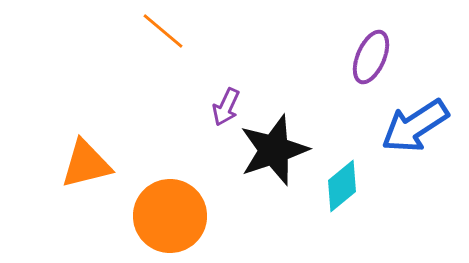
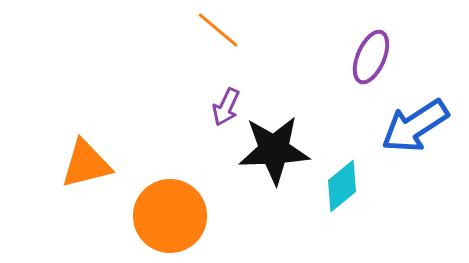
orange line: moved 55 px right, 1 px up
black star: rotated 16 degrees clockwise
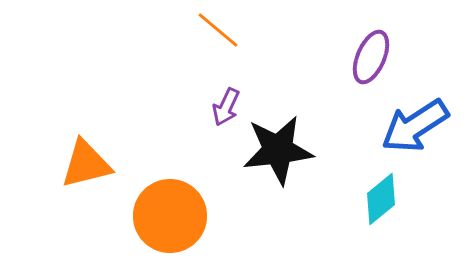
black star: moved 4 px right; rotated 4 degrees counterclockwise
cyan diamond: moved 39 px right, 13 px down
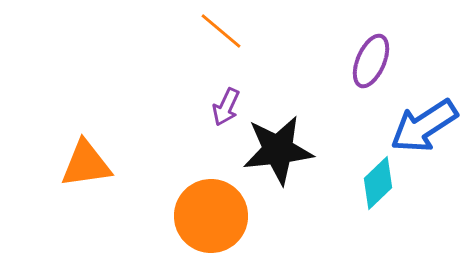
orange line: moved 3 px right, 1 px down
purple ellipse: moved 4 px down
blue arrow: moved 9 px right
orange triangle: rotated 6 degrees clockwise
cyan diamond: moved 3 px left, 16 px up; rotated 4 degrees counterclockwise
orange circle: moved 41 px right
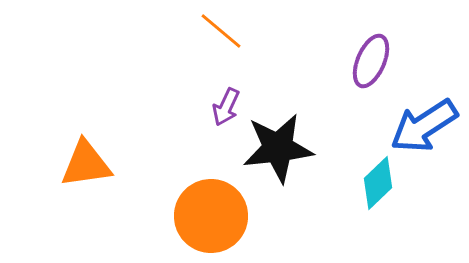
black star: moved 2 px up
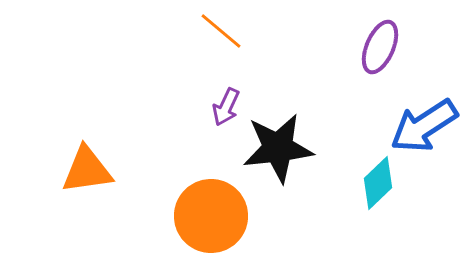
purple ellipse: moved 9 px right, 14 px up
orange triangle: moved 1 px right, 6 px down
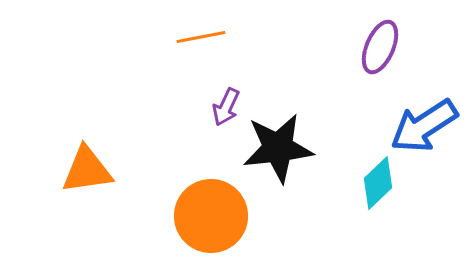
orange line: moved 20 px left, 6 px down; rotated 51 degrees counterclockwise
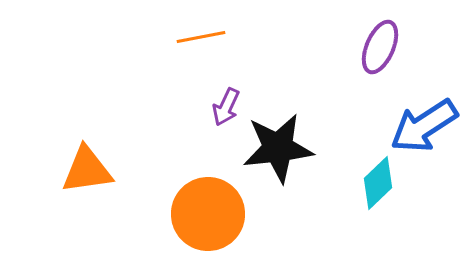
orange circle: moved 3 px left, 2 px up
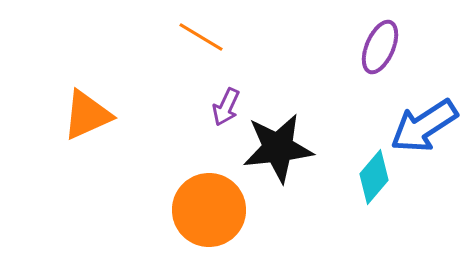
orange line: rotated 42 degrees clockwise
orange triangle: moved 55 px up; rotated 16 degrees counterclockwise
cyan diamond: moved 4 px left, 6 px up; rotated 6 degrees counterclockwise
orange circle: moved 1 px right, 4 px up
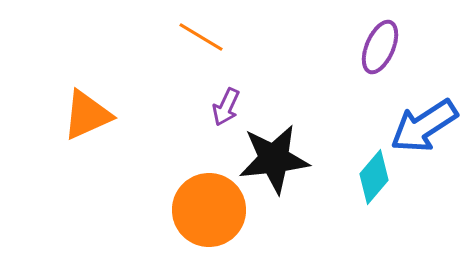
black star: moved 4 px left, 11 px down
